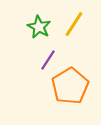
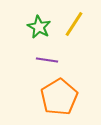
purple line: moved 1 px left; rotated 65 degrees clockwise
orange pentagon: moved 11 px left, 11 px down
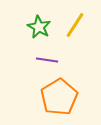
yellow line: moved 1 px right, 1 px down
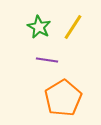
yellow line: moved 2 px left, 2 px down
orange pentagon: moved 4 px right, 1 px down
